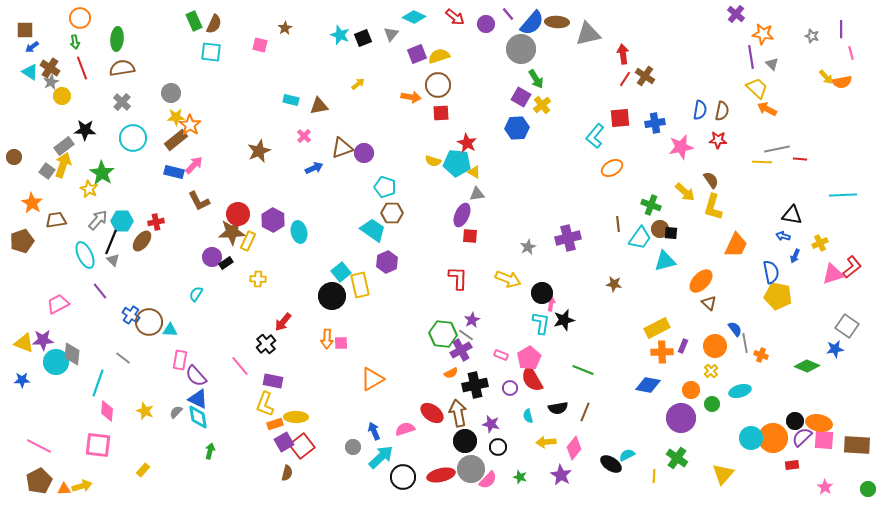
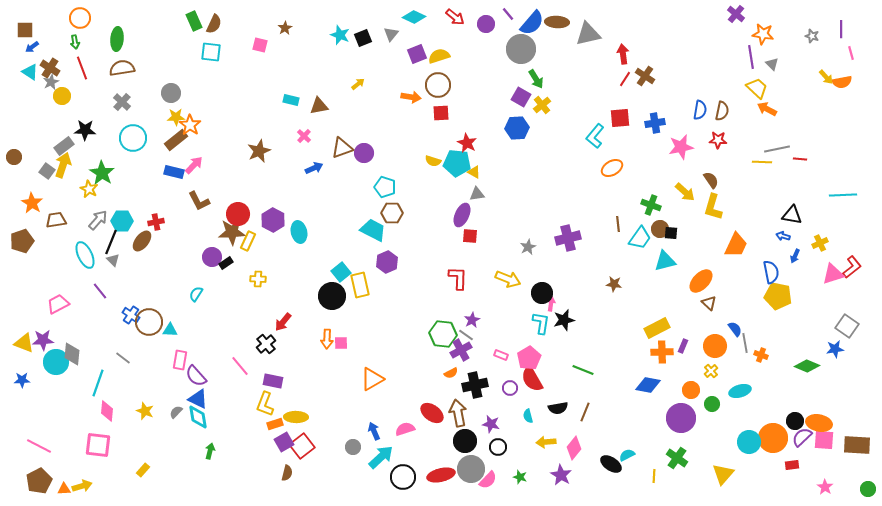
cyan trapezoid at (373, 230): rotated 8 degrees counterclockwise
cyan circle at (751, 438): moved 2 px left, 4 px down
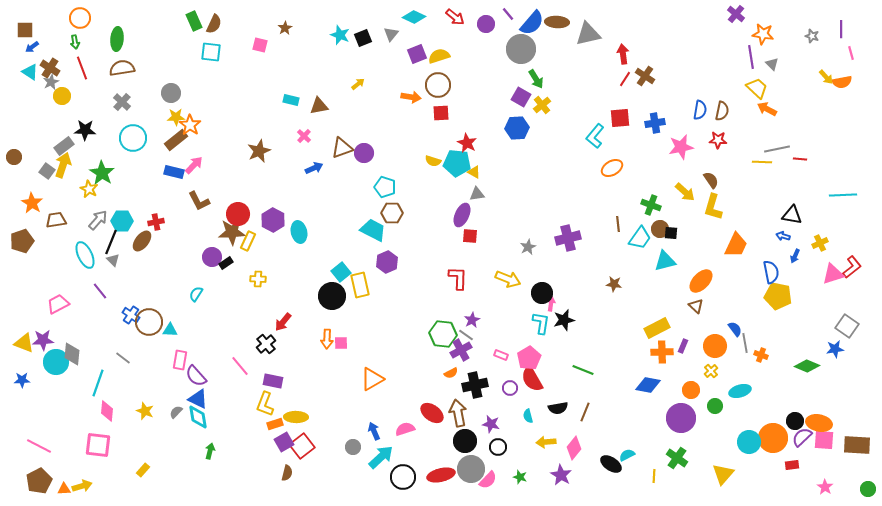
brown triangle at (709, 303): moved 13 px left, 3 px down
green circle at (712, 404): moved 3 px right, 2 px down
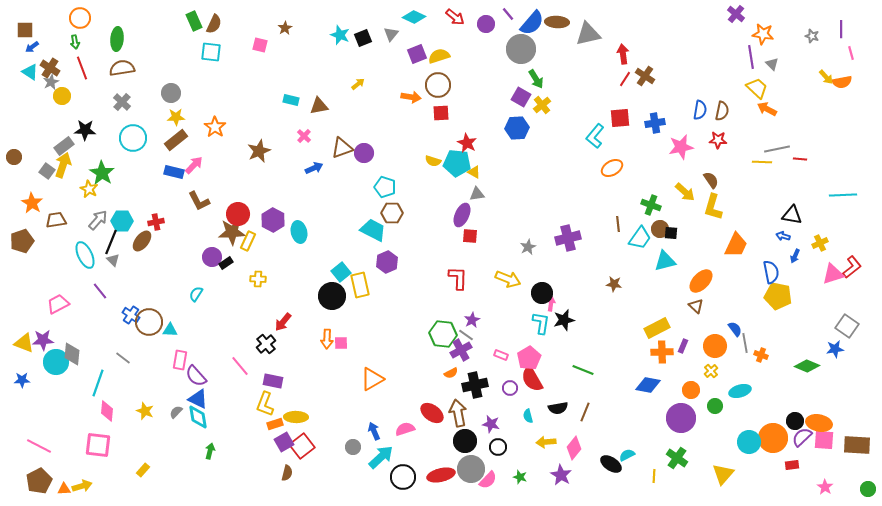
orange star at (190, 125): moved 25 px right, 2 px down
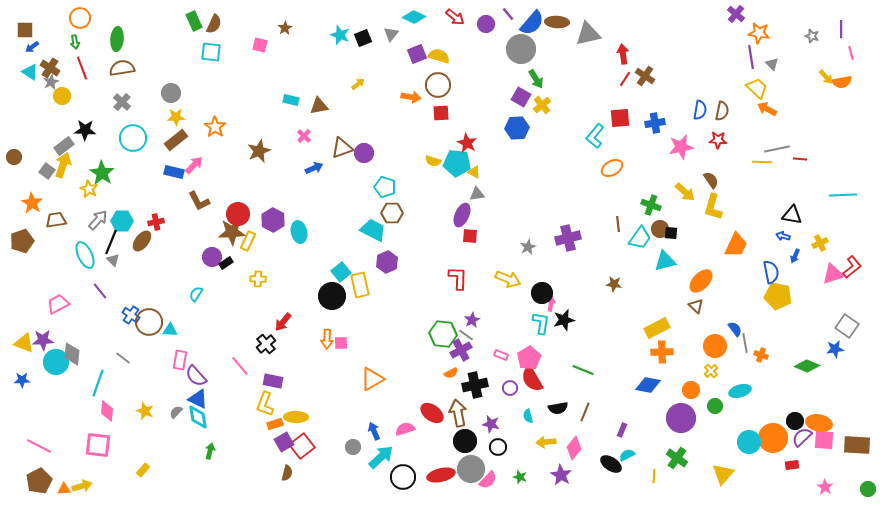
orange star at (763, 34): moved 4 px left, 1 px up
yellow semicircle at (439, 56): rotated 35 degrees clockwise
purple rectangle at (683, 346): moved 61 px left, 84 px down
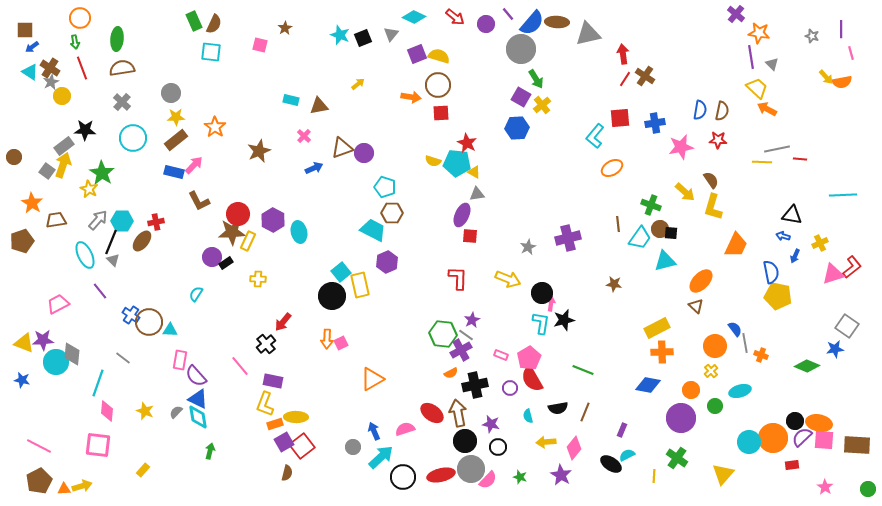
pink square at (341, 343): rotated 24 degrees counterclockwise
blue star at (22, 380): rotated 14 degrees clockwise
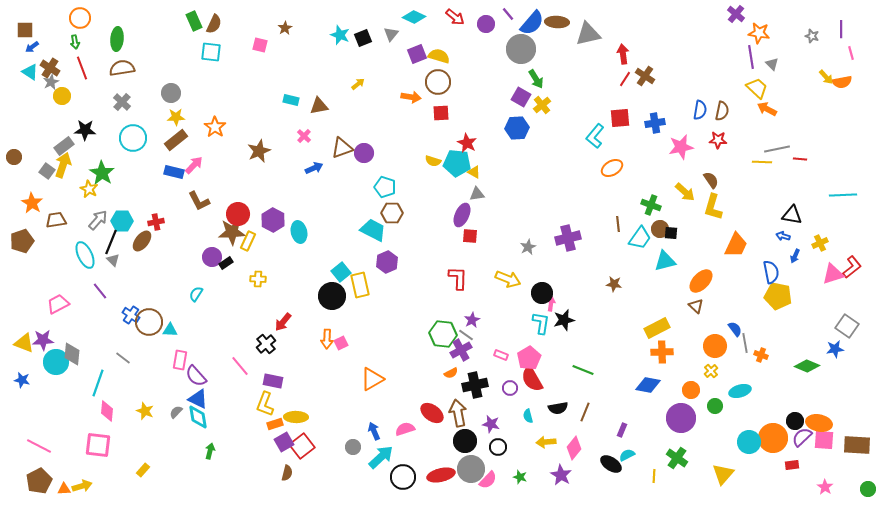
brown circle at (438, 85): moved 3 px up
